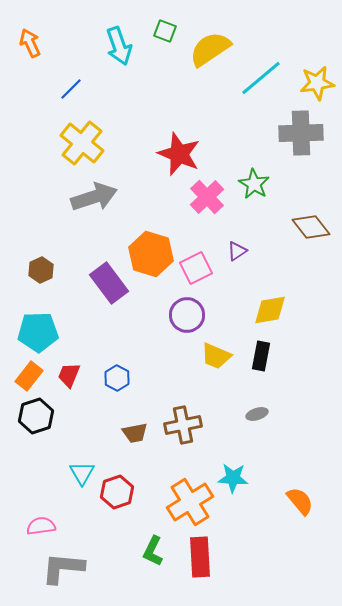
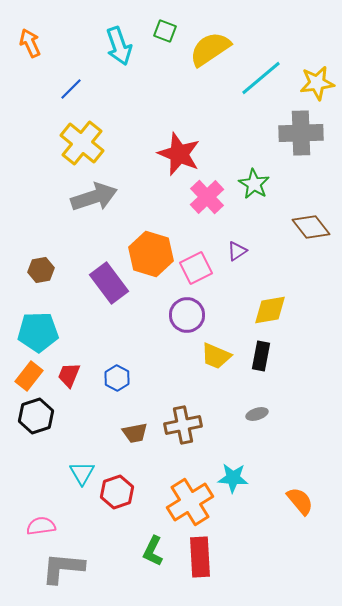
brown hexagon: rotated 15 degrees clockwise
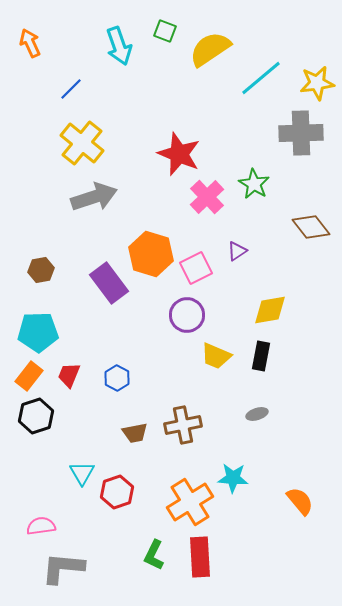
green L-shape: moved 1 px right, 4 px down
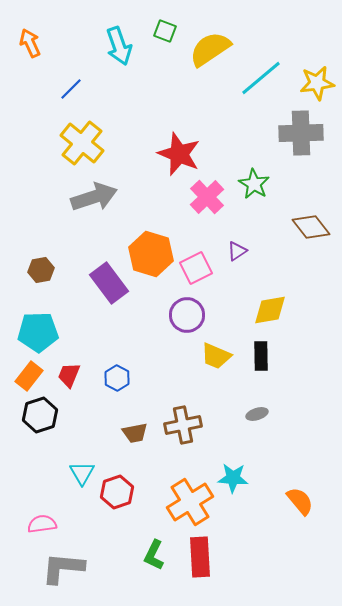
black rectangle: rotated 12 degrees counterclockwise
black hexagon: moved 4 px right, 1 px up
pink semicircle: moved 1 px right, 2 px up
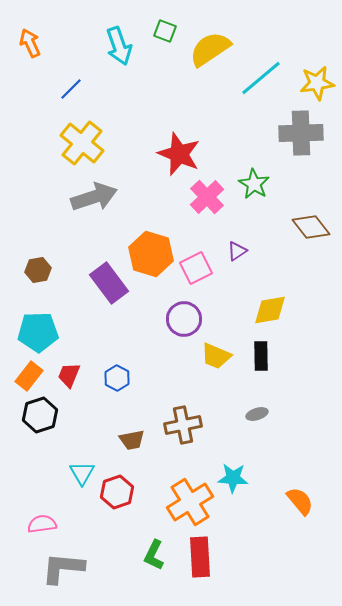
brown hexagon: moved 3 px left
purple circle: moved 3 px left, 4 px down
brown trapezoid: moved 3 px left, 7 px down
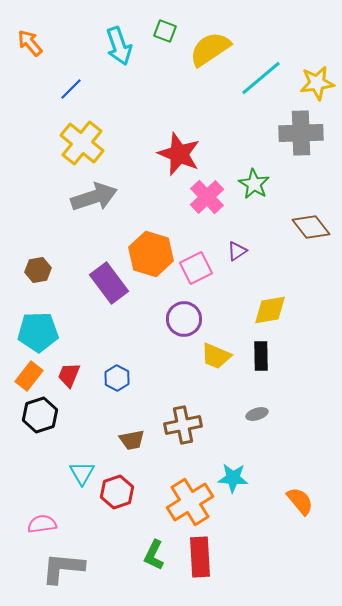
orange arrow: rotated 16 degrees counterclockwise
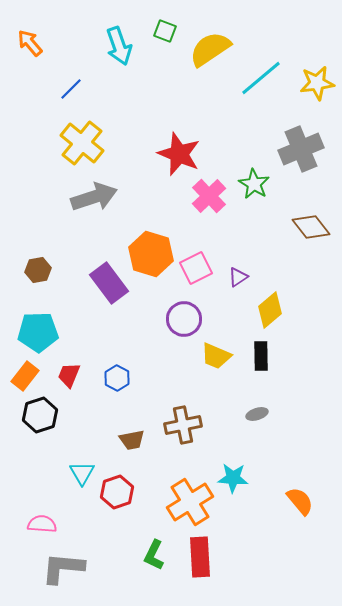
gray cross: moved 16 px down; rotated 21 degrees counterclockwise
pink cross: moved 2 px right, 1 px up
purple triangle: moved 1 px right, 26 px down
yellow diamond: rotated 30 degrees counterclockwise
orange rectangle: moved 4 px left
pink semicircle: rotated 12 degrees clockwise
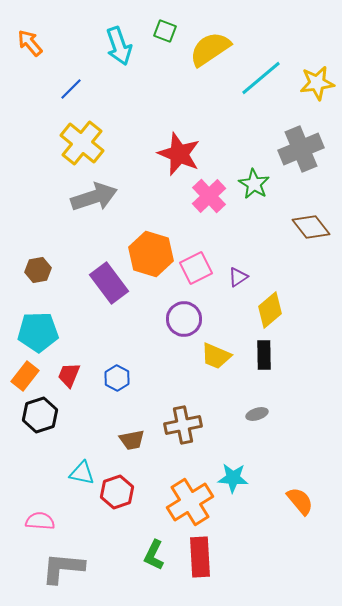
black rectangle: moved 3 px right, 1 px up
cyan triangle: rotated 48 degrees counterclockwise
pink semicircle: moved 2 px left, 3 px up
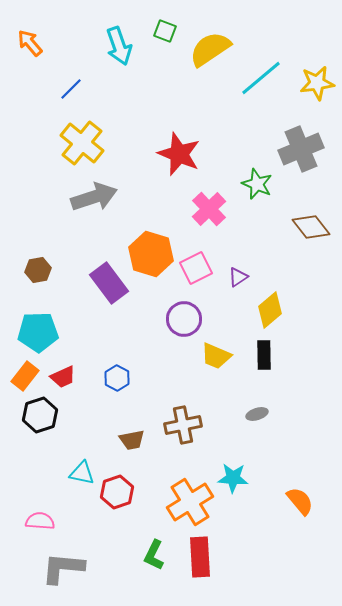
green star: moved 3 px right; rotated 8 degrees counterclockwise
pink cross: moved 13 px down
red trapezoid: moved 6 px left, 2 px down; rotated 136 degrees counterclockwise
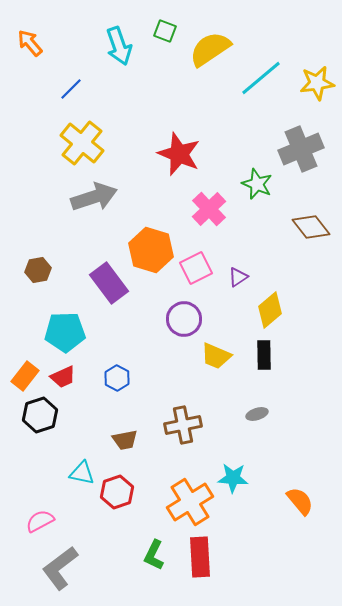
orange hexagon: moved 4 px up
cyan pentagon: moved 27 px right
brown trapezoid: moved 7 px left
pink semicircle: rotated 32 degrees counterclockwise
gray L-shape: moved 3 px left; rotated 42 degrees counterclockwise
